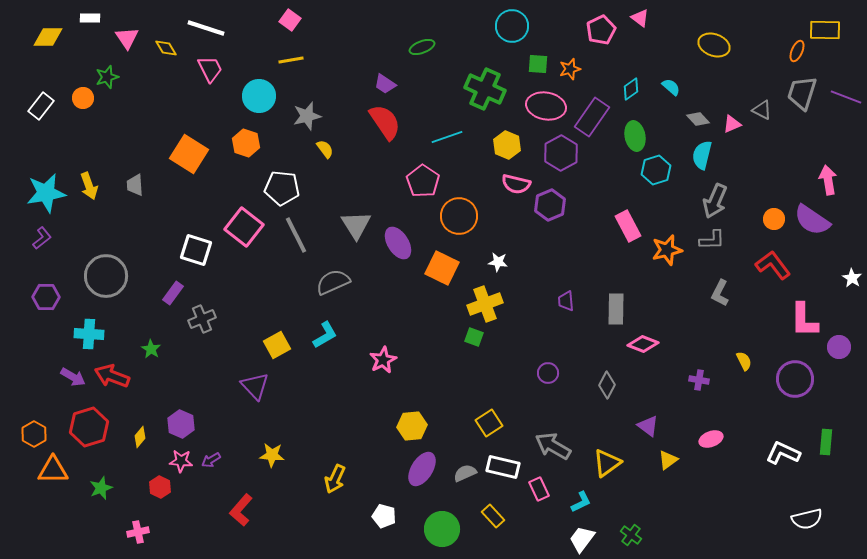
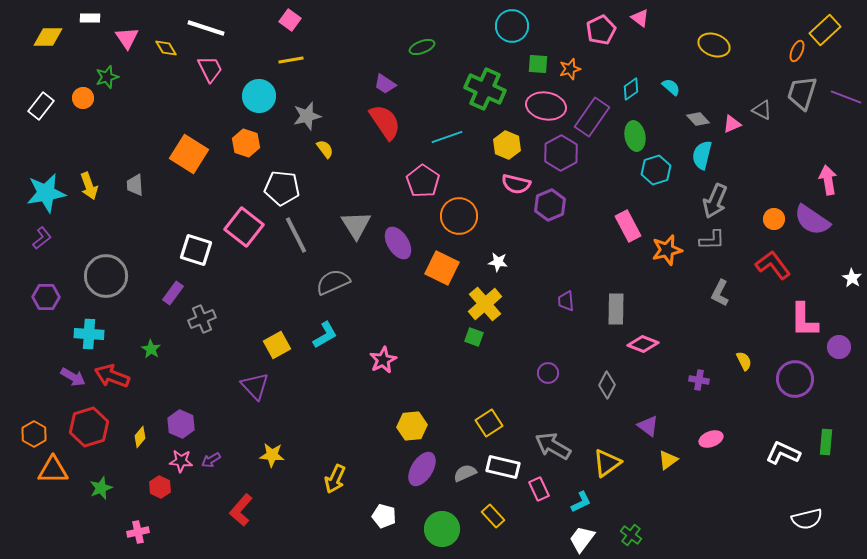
yellow rectangle at (825, 30): rotated 44 degrees counterclockwise
yellow cross at (485, 304): rotated 20 degrees counterclockwise
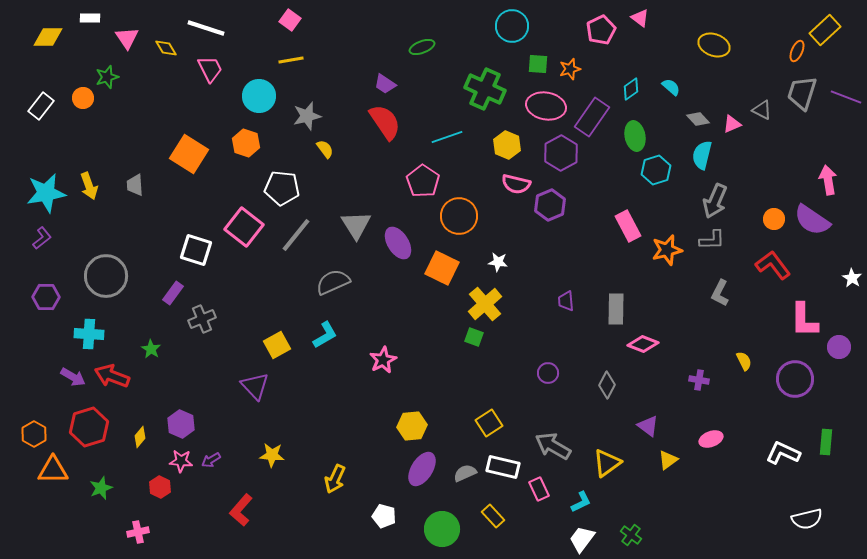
gray line at (296, 235): rotated 66 degrees clockwise
